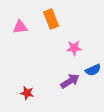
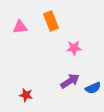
orange rectangle: moved 2 px down
blue semicircle: moved 18 px down
red star: moved 1 px left, 2 px down
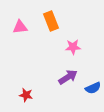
pink star: moved 1 px left, 1 px up
purple arrow: moved 2 px left, 4 px up
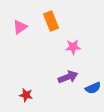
pink triangle: rotated 28 degrees counterclockwise
purple arrow: rotated 12 degrees clockwise
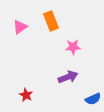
blue semicircle: moved 11 px down
red star: rotated 16 degrees clockwise
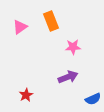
red star: rotated 16 degrees clockwise
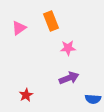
pink triangle: moved 1 px left, 1 px down
pink star: moved 5 px left, 1 px down
purple arrow: moved 1 px right, 1 px down
blue semicircle: rotated 28 degrees clockwise
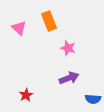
orange rectangle: moved 2 px left
pink triangle: rotated 42 degrees counterclockwise
pink star: rotated 21 degrees clockwise
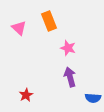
purple arrow: moved 1 px right, 1 px up; rotated 84 degrees counterclockwise
blue semicircle: moved 1 px up
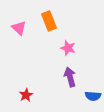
blue semicircle: moved 2 px up
